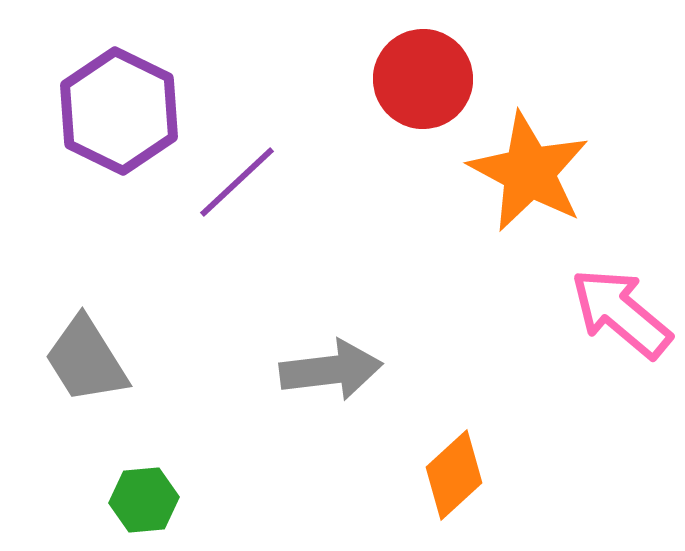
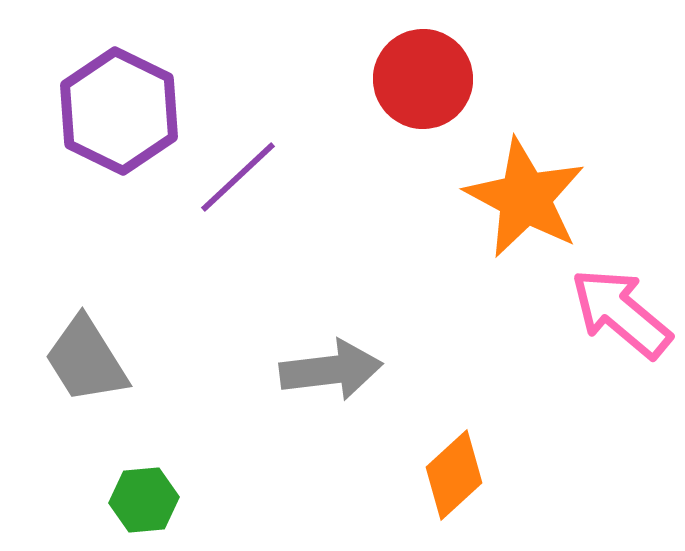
orange star: moved 4 px left, 26 px down
purple line: moved 1 px right, 5 px up
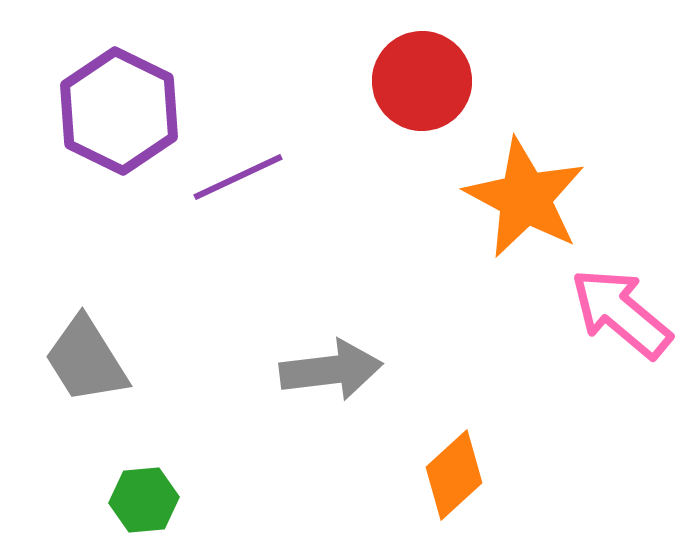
red circle: moved 1 px left, 2 px down
purple line: rotated 18 degrees clockwise
